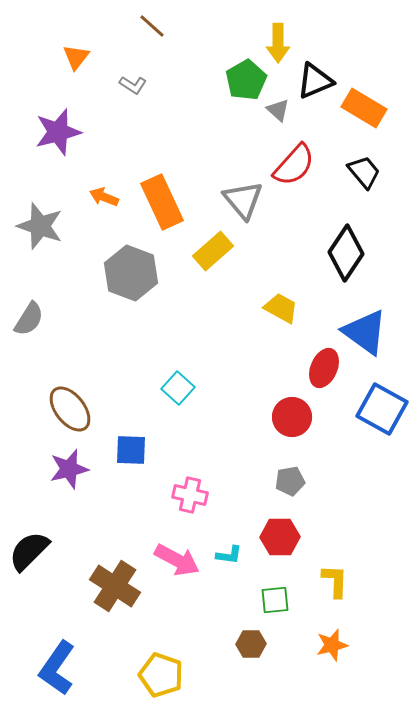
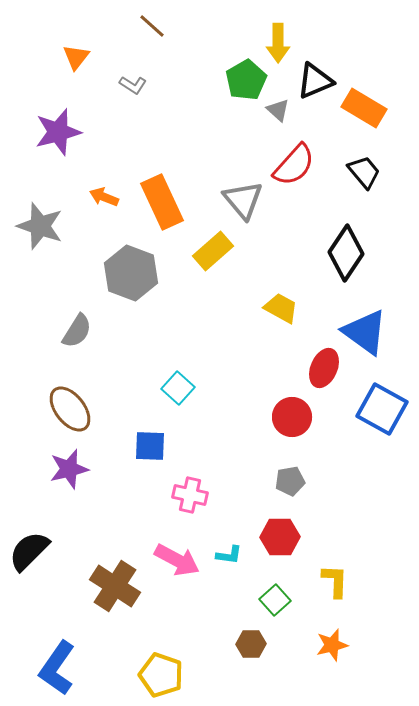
gray semicircle at (29, 319): moved 48 px right, 12 px down
blue square at (131, 450): moved 19 px right, 4 px up
green square at (275, 600): rotated 36 degrees counterclockwise
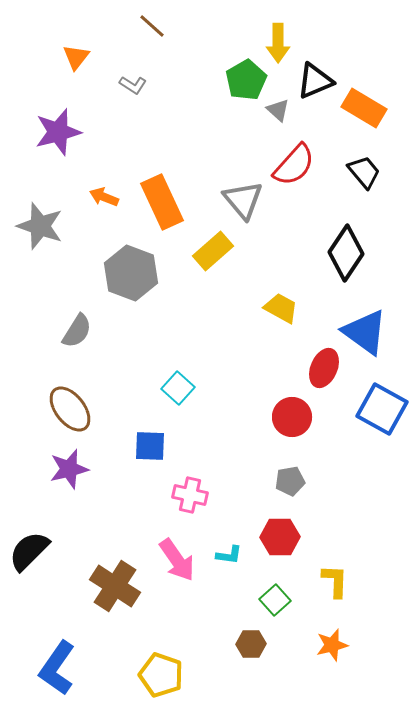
pink arrow at (177, 560): rotated 27 degrees clockwise
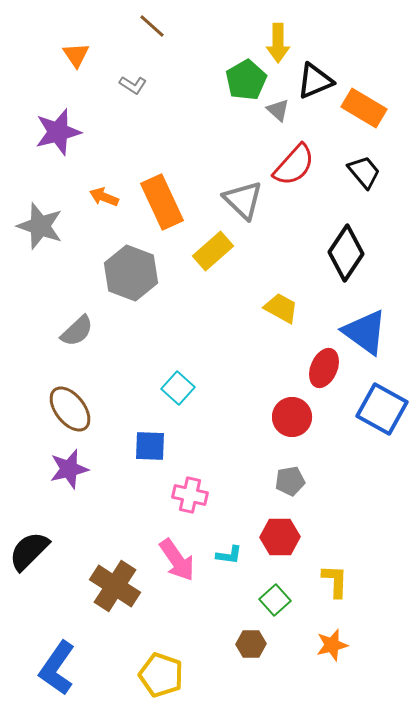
orange triangle at (76, 57): moved 2 px up; rotated 12 degrees counterclockwise
gray triangle at (243, 200): rotated 6 degrees counterclockwise
gray semicircle at (77, 331): rotated 15 degrees clockwise
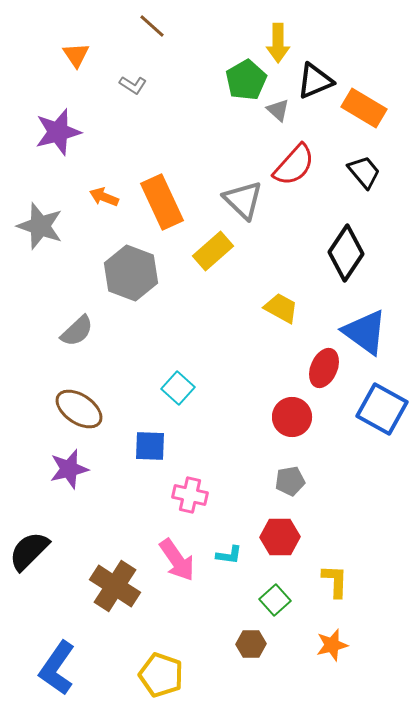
brown ellipse at (70, 409): moved 9 px right; rotated 18 degrees counterclockwise
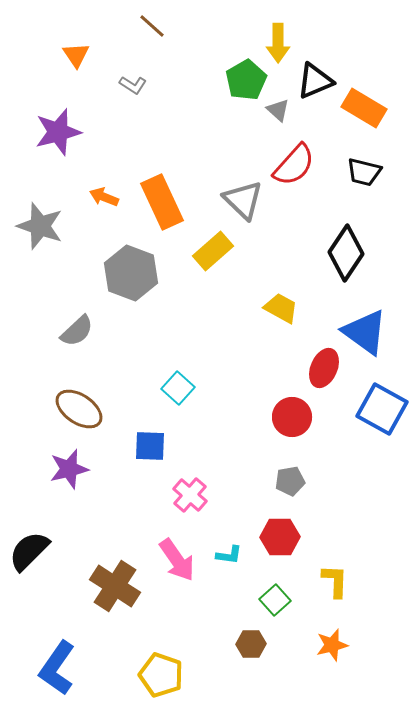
black trapezoid at (364, 172): rotated 144 degrees clockwise
pink cross at (190, 495): rotated 28 degrees clockwise
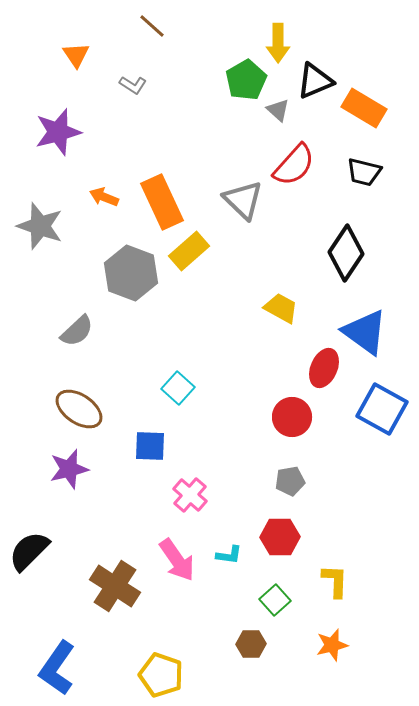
yellow rectangle at (213, 251): moved 24 px left
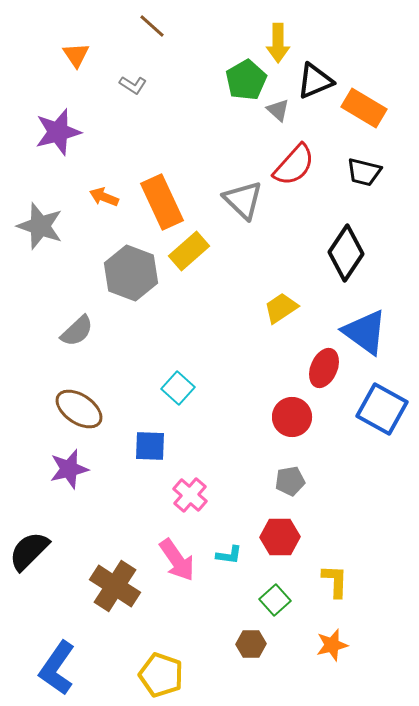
yellow trapezoid at (281, 308): rotated 63 degrees counterclockwise
